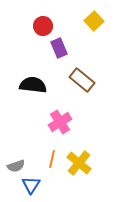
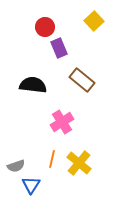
red circle: moved 2 px right, 1 px down
pink cross: moved 2 px right
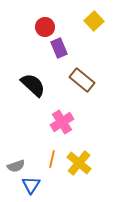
black semicircle: rotated 36 degrees clockwise
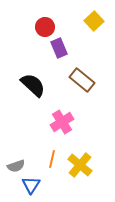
yellow cross: moved 1 px right, 2 px down
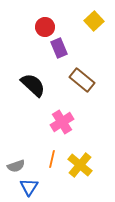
blue triangle: moved 2 px left, 2 px down
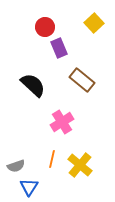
yellow square: moved 2 px down
